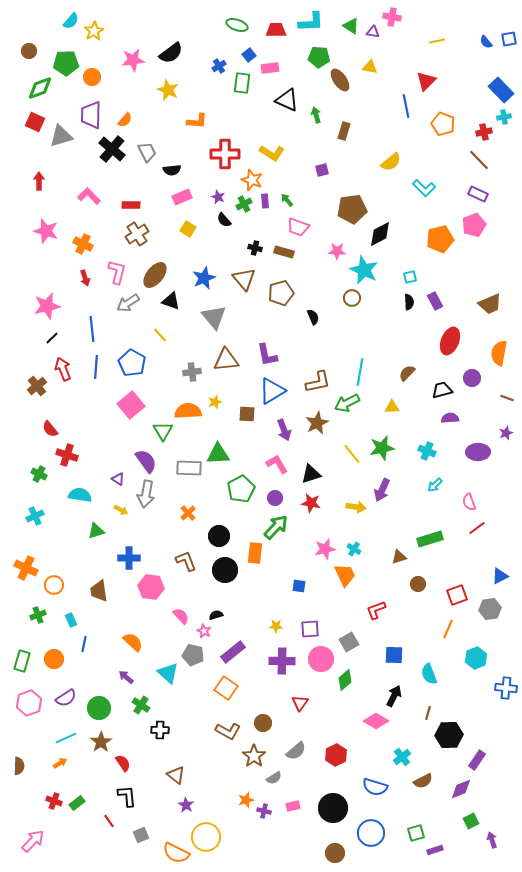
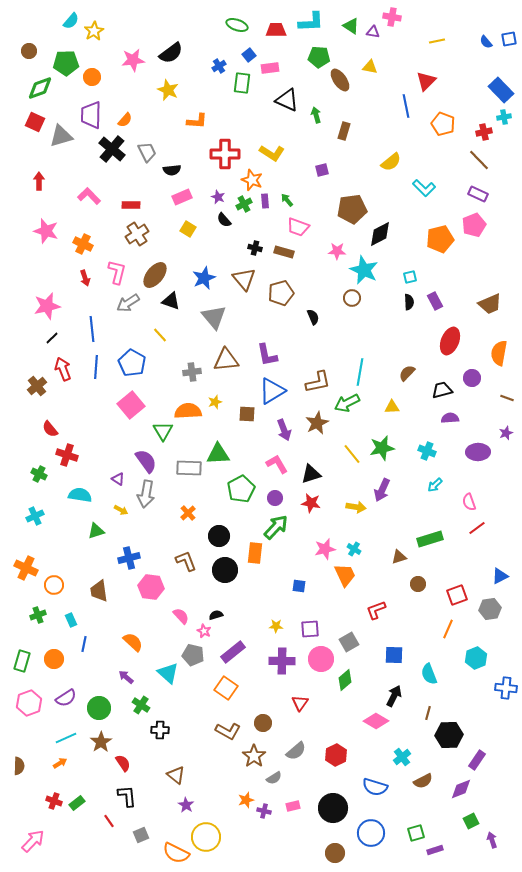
blue cross at (129, 558): rotated 15 degrees counterclockwise
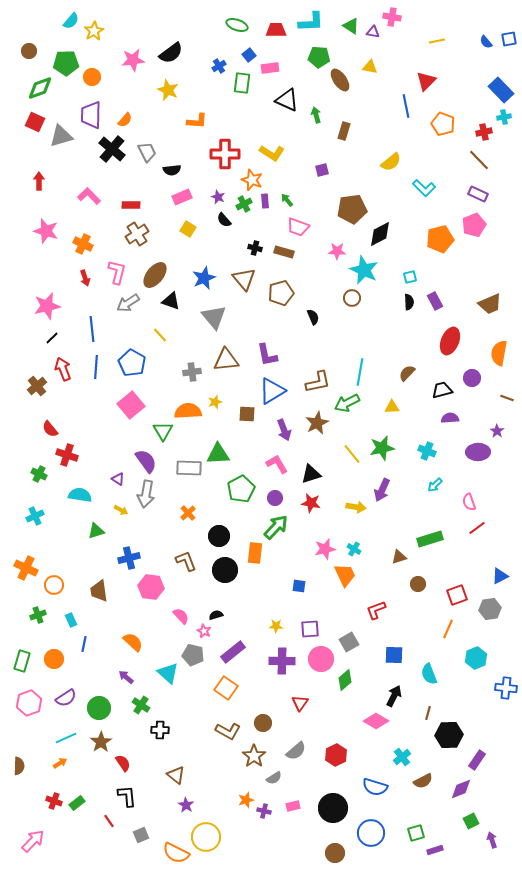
purple star at (506, 433): moved 9 px left, 2 px up; rotated 16 degrees counterclockwise
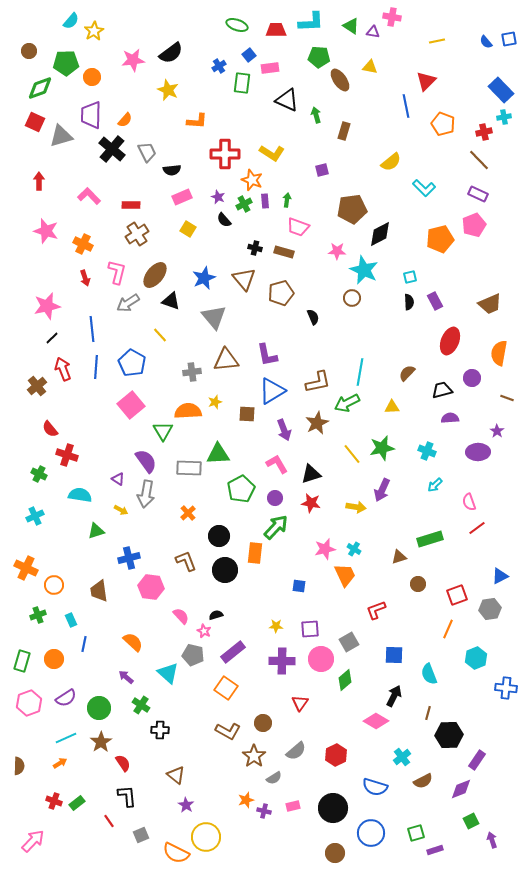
green arrow at (287, 200): rotated 48 degrees clockwise
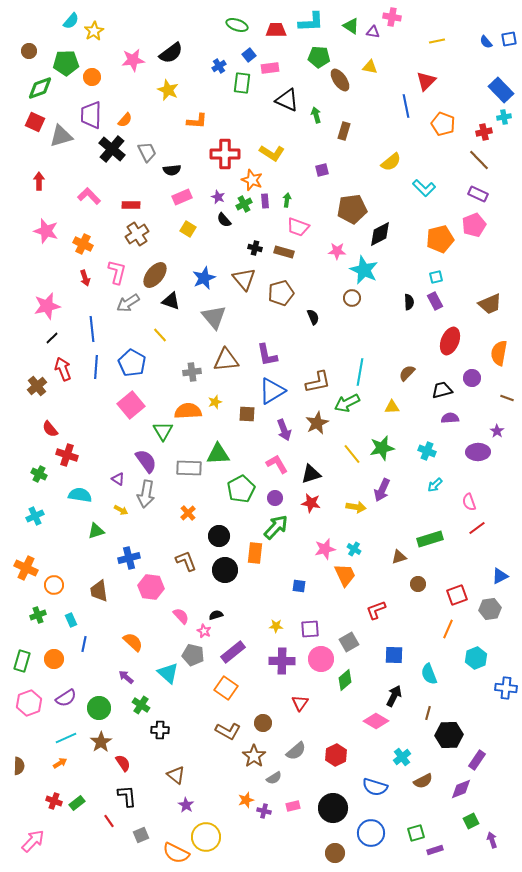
cyan square at (410, 277): moved 26 px right
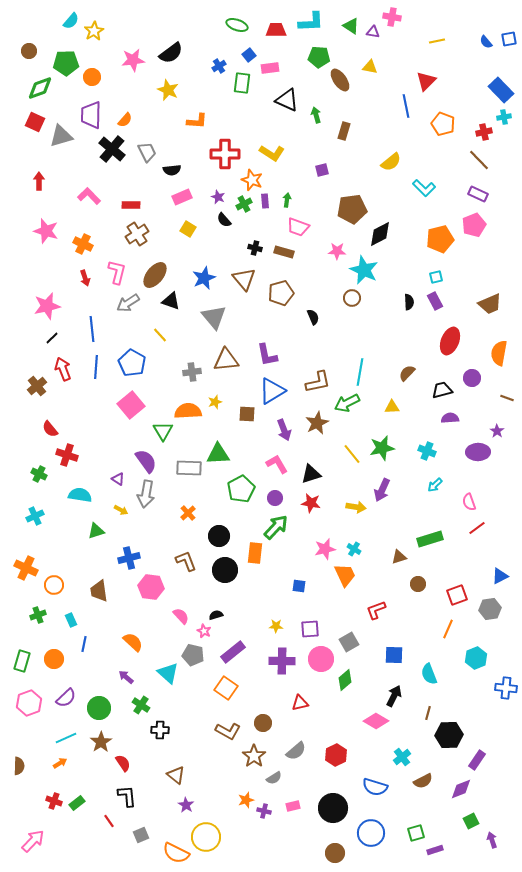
purple semicircle at (66, 698): rotated 10 degrees counterclockwise
red triangle at (300, 703): rotated 42 degrees clockwise
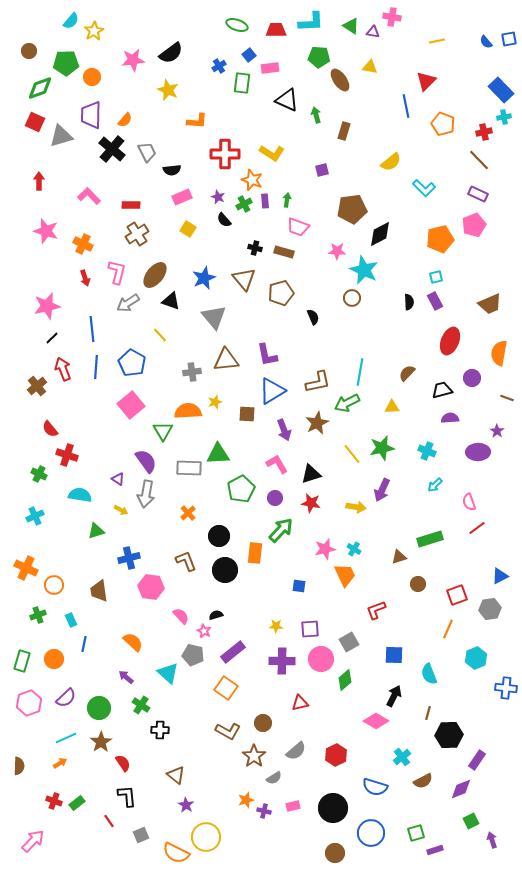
green arrow at (276, 527): moved 5 px right, 3 px down
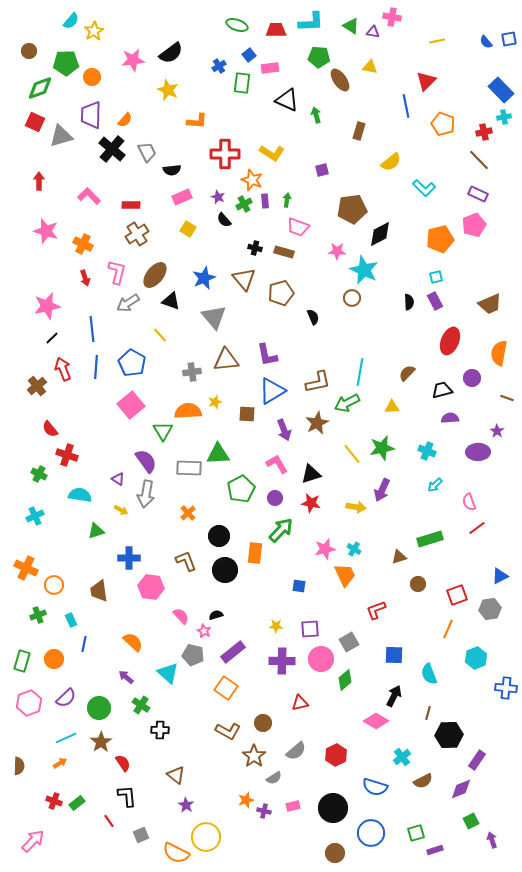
brown rectangle at (344, 131): moved 15 px right
blue cross at (129, 558): rotated 15 degrees clockwise
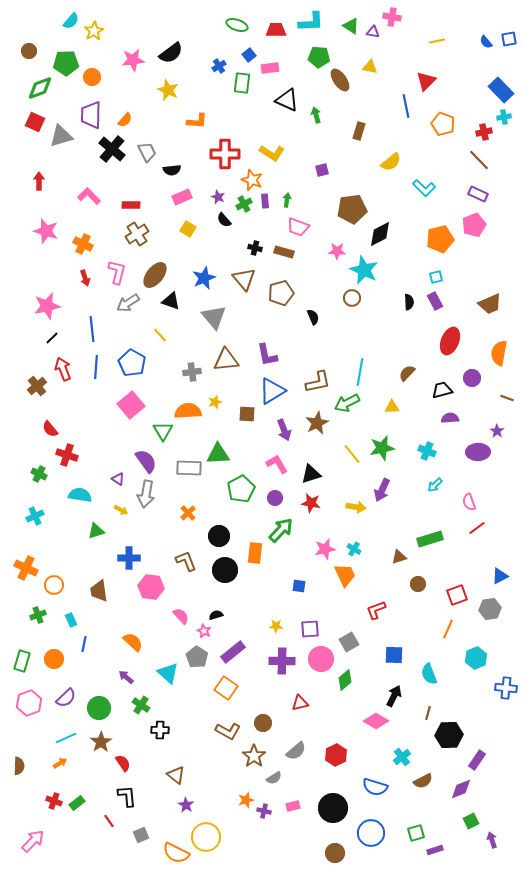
gray pentagon at (193, 655): moved 4 px right, 2 px down; rotated 20 degrees clockwise
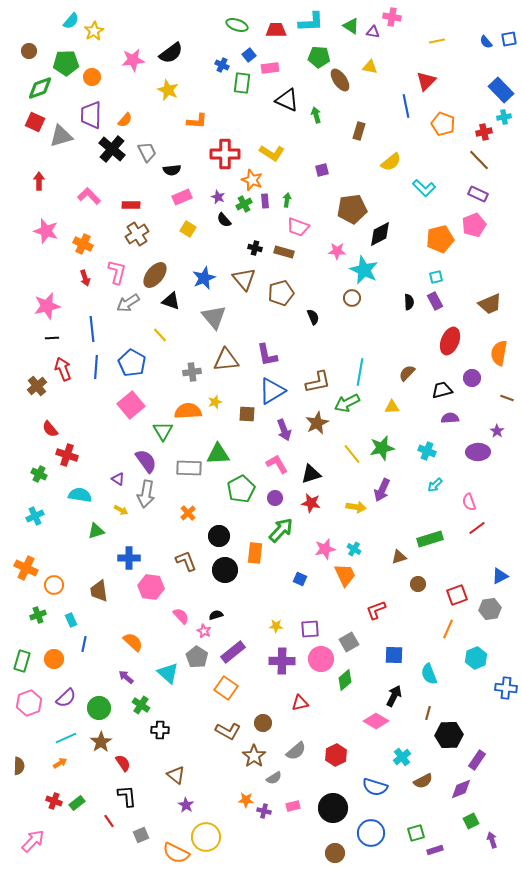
blue cross at (219, 66): moved 3 px right, 1 px up; rotated 32 degrees counterclockwise
black line at (52, 338): rotated 40 degrees clockwise
blue square at (299, 586): moved 1 px right, 7 px up; rotated 16 degrees clockwise
orange star at (246, 800): rotated 21 degrees clockwise
